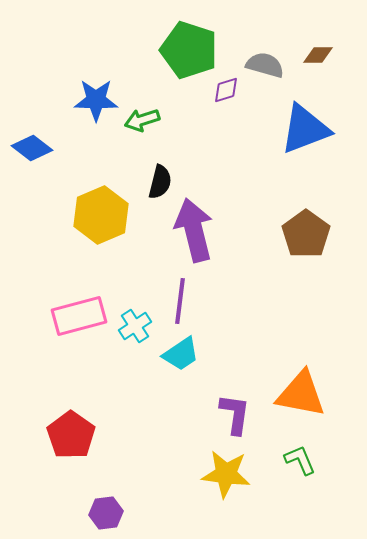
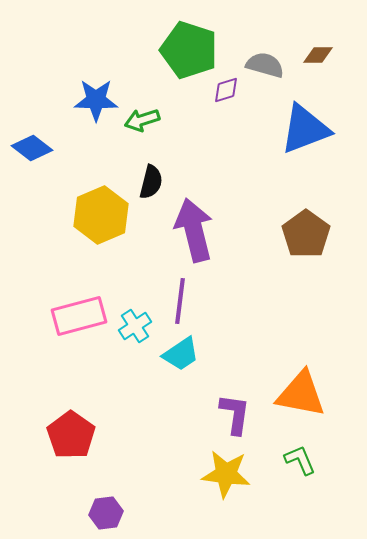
black semicircle: moved 9 px left
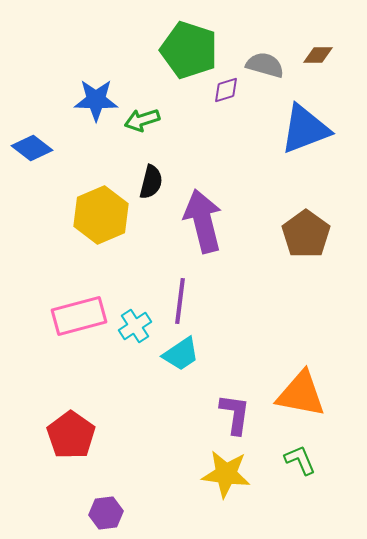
purple arrow: moved 9 px right, 9 px up
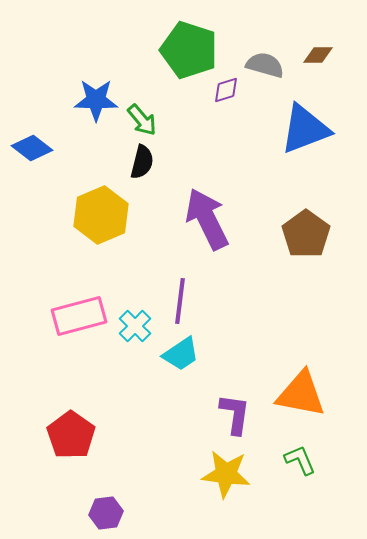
green arrow: rotated 112 degrees counterclockwise
black semicircle: moved 9 px left, 20 px up
purple arrow: moved 4 px right, 2 px up; rotated 12 degrees counterclockwise
cyan cross: rotated 12 degrees counterclockwise
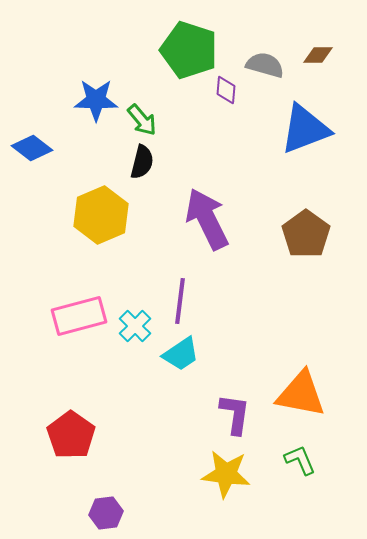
purple diamond: rotated 68 degrees counterclockwise
